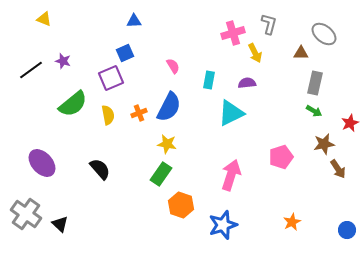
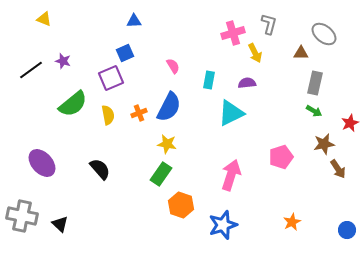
gray cross: moved 4 px left, 2 px down; rotated 24 degrees counterclockwise
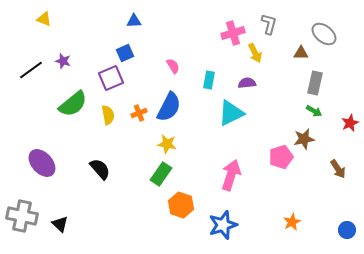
brown star: moved 20 px left, 5 px up
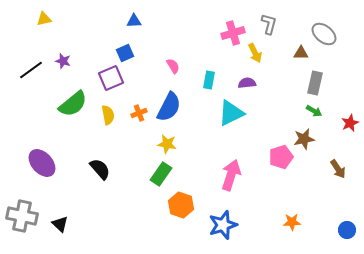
yellow triangle: rotated 35 degrees counterclockwise
orange star: rotated 24 degrees clockwise
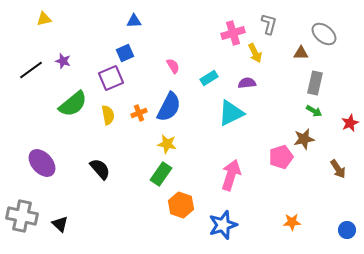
cyan rectangle: moved 2 px up; rotated 48 degrees clockwise
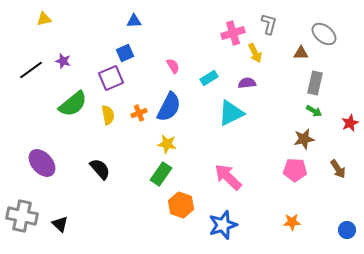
pink pentagon: moved 14 px right, 13 px down; rotated 20 degrees clockwise
pink arrow: moved 3 px left, 2 px down; rotated 64 degrees counterclockwise
